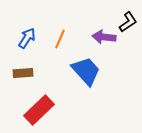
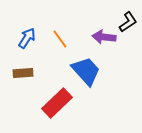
orange line: rotated 60 degrees counterclockwise
red rectangle: moved 18 px right, 7 px up
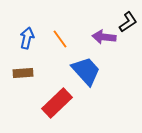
blue arrow: rotated 20 degrees counterclockwise
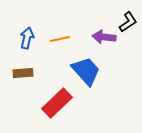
orange line: rotated 66 degrees counterclockwise
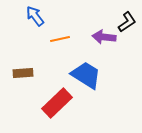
black L-shape: moved 1 px left
blue arrow: moved 8 px right, 22 px up; rotated 50 degrees counterclockwise
blue trapezoid: moved 4 px down; rotated 16 degrees counterclockwise
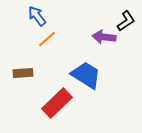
blue arrow: moved 2 px right
black L-shape: moved 1 px left, 1 px up
orange line: moved 13 px left; rotated 30 degrees counterclockwise
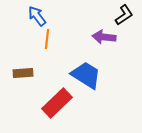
black L-shape: moved 2 px left, 6 px up
orange line: rotated 42 degrees counterclockwise
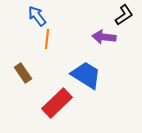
brown rectangle: rotated 60 degrees clockwise
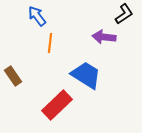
black L-shape: moved 1 px up
orange line: moved 3 px right, 4 px down
brown rectangle: moved 10 px left, 3 px down
red rectangle: moved 2 px down
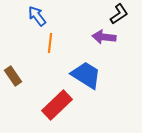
black L-shape: moved 5 px left
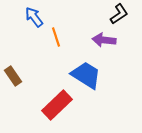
blue arrow: moved 3 px left, 1 px down
purple arrow: moved 3 px down
orange line: moved 6 px right, 6 px up; rotated 24 degrees counterclockwise
